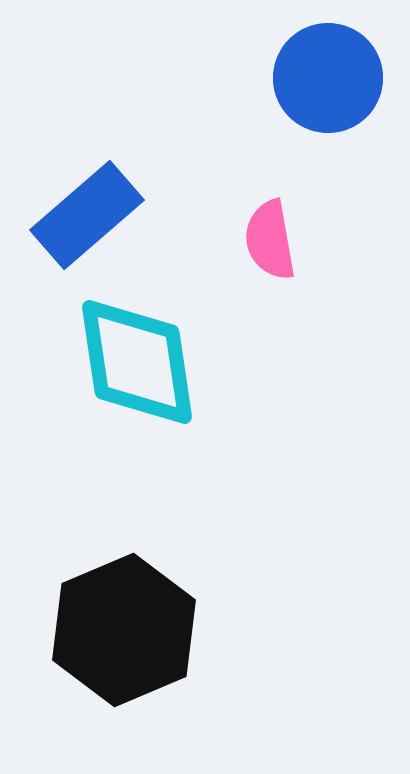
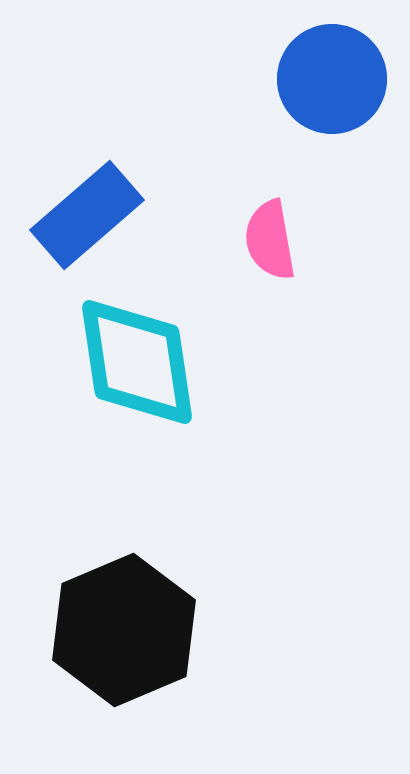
blue circle: moved 4 px right, 1 px down
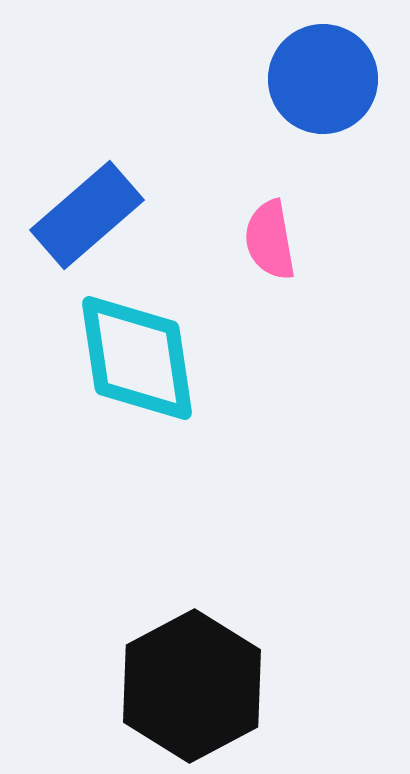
blue circle: moved 9 px left
cyan diamond: moved 4 px up
black hexagon: moved 68 px right, 56 px down; rotated 5 degrees counterclockwise
